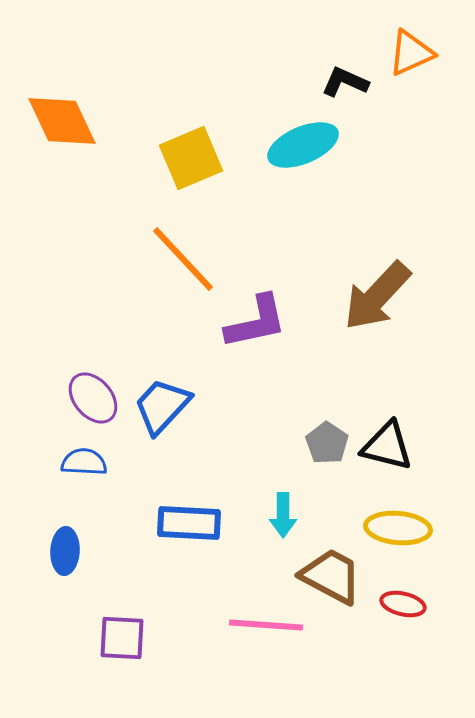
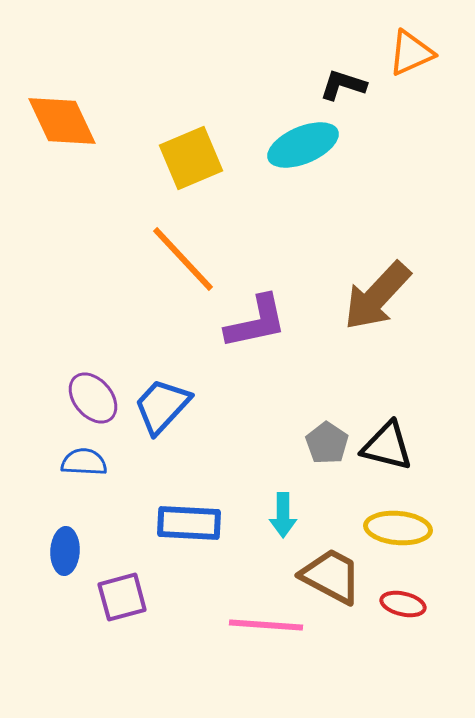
black L-shape: moved 2 px left, 3 px down; rotated 6 degrees counterclockwise
purple square: moved 41 px up; rotated 18 degrees counterclockwise
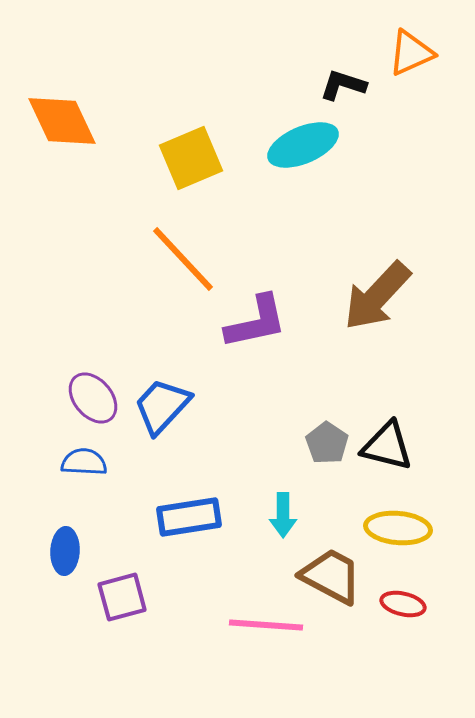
blue rectangle: moved 6 px up; rotated 12 degrees counterclockwise
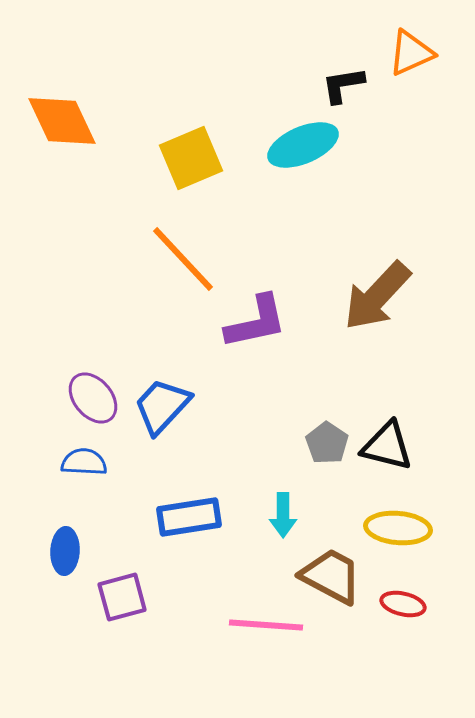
black L-shape: rotated 27 degrees counterclockwise
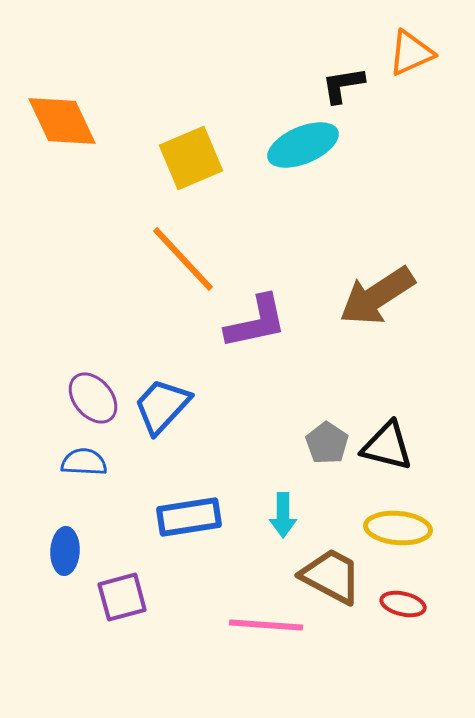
brown arrow: rotated 14 degrees clockwise
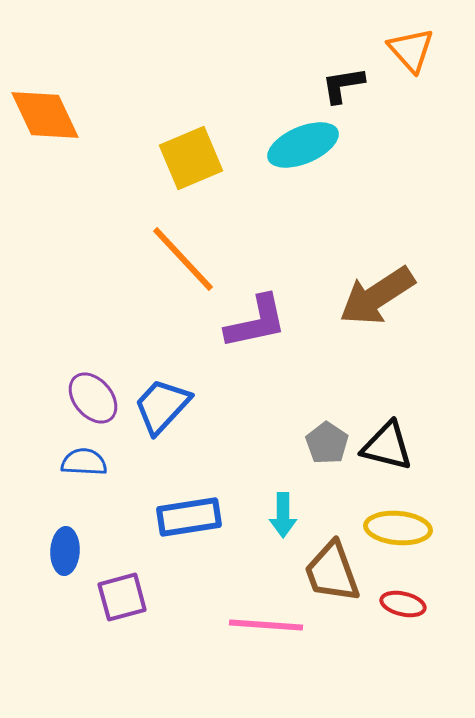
orange triangle: moved 3 px up; rotated 48 degrees counterclockwise
orange diamond: moved 17 px left, 6 px up
brown trapezoid: moved 1 px right, 4 px up; rotated 138 degrees counterclockwise
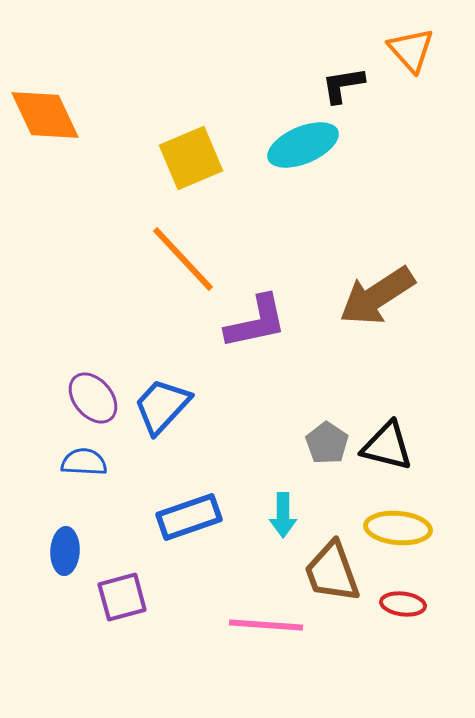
blue rectangle: rotated 10 degrees counterclockwise
red ellipse: rotated 6 degrees counterclockwise
